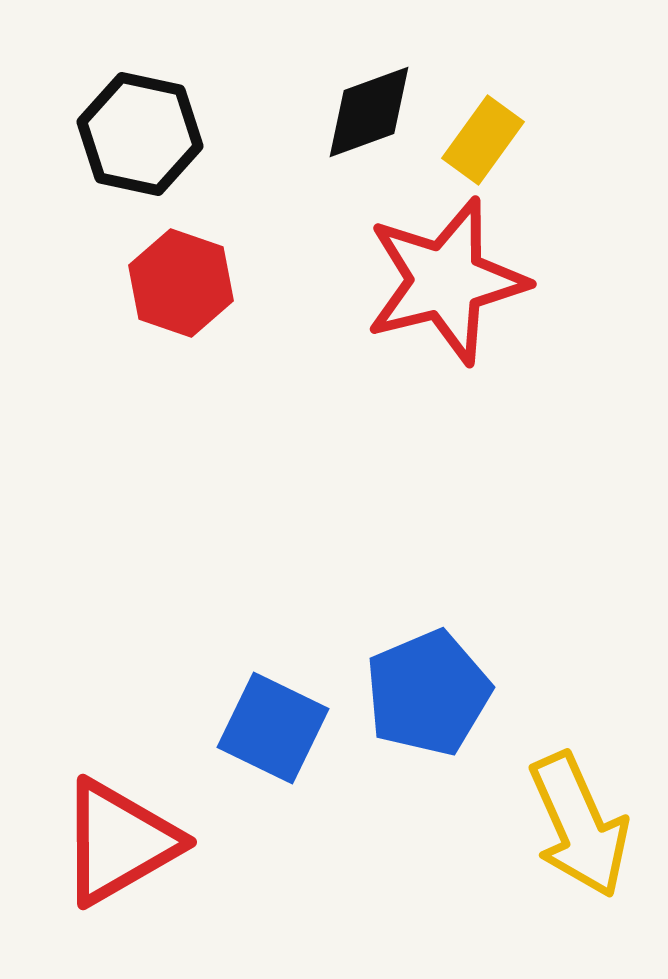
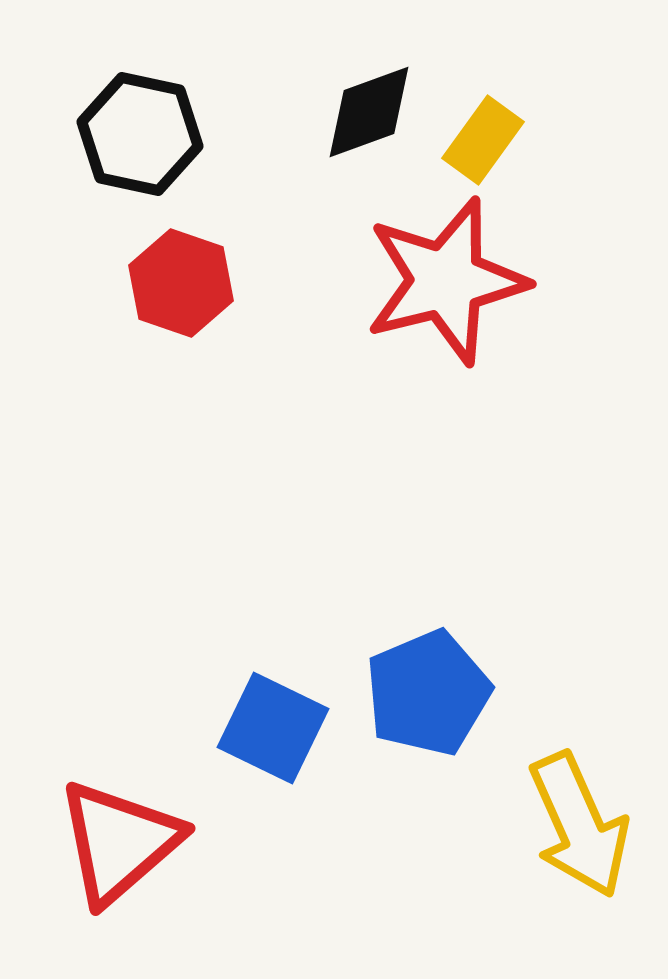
red triangle: rotated 11 degrees counterclockwise
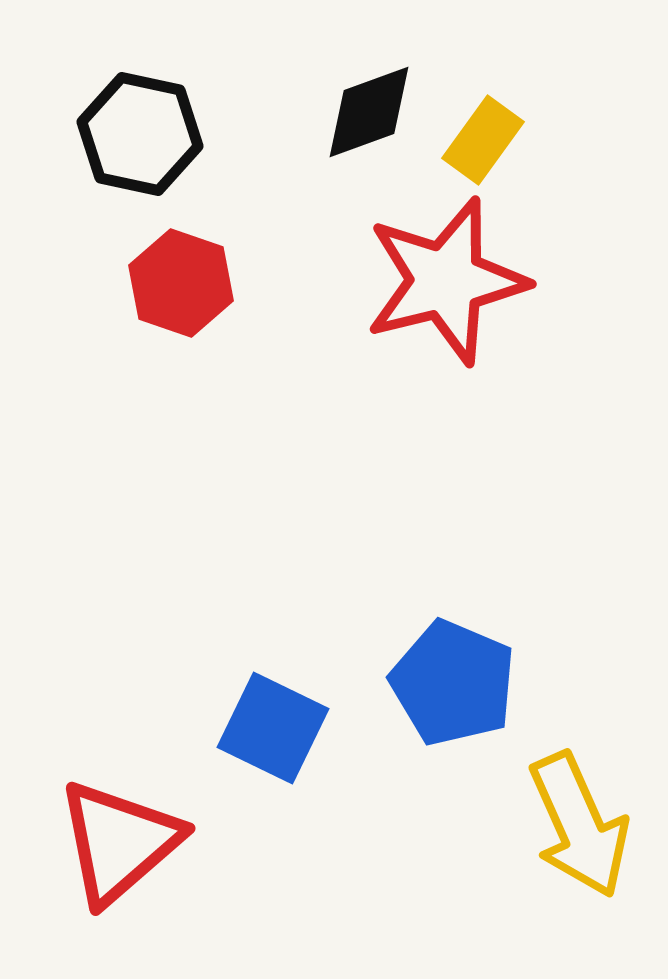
blue pentagon: moved 25 px right, 10 px up; rotated 26 degrees counterclockwise
